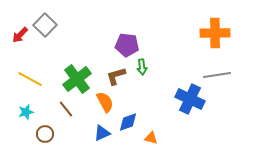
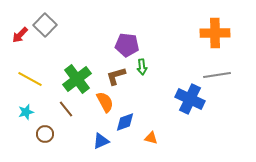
blue diamond: moved 3 px left
blue triangle: moved 1 px left, 8 px down
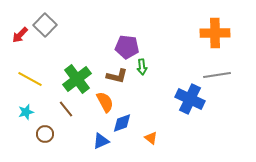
purple pentagon: moved 2 px down
brown L-shape: moved 1 px right; rotated 150 degrees counterclockwise
blue diamond: moved 3 px left, 1 px down
orange triangle: rotated 24 degrees clockwise
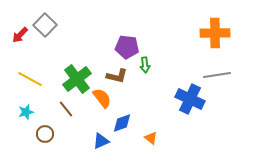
green arrow: moved 3 px right, 2 px up
orange semicircle: moved 3 px left, 4 px up; rotated 10 degrees counterclockwise
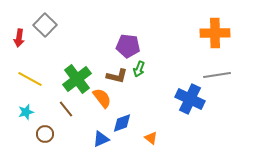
red arrow: moved 1 px left, 3 px down; rotated 36 degrees counterclockwise
purple pentagon: moved 1 px right, 1 px up
green arrow: moved 6 px left, 4 px down; rotated 28 degrees clockwise
blue triangle: moved 2 px up
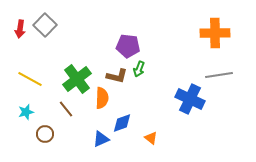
red arrow: moved 1 px right, 9 px up
gray line: moved 2 px right
orange semicircle: rotated 40 degrees clockwise
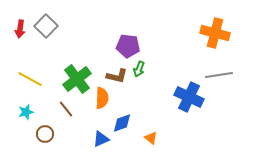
gray square: moved 1 px right, 1 px down
orange cross: rotated 16 degrees clockwise
blue cross: moved 1 px left, 2 px up
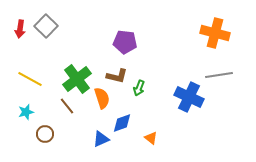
purple pentagon: moved 3 px left, 4 px up
green arrow: moved 19 px down
orange semicircle: rotated 20 degrees counterclockwise
brown line: moved 1 px right, 3 px up
